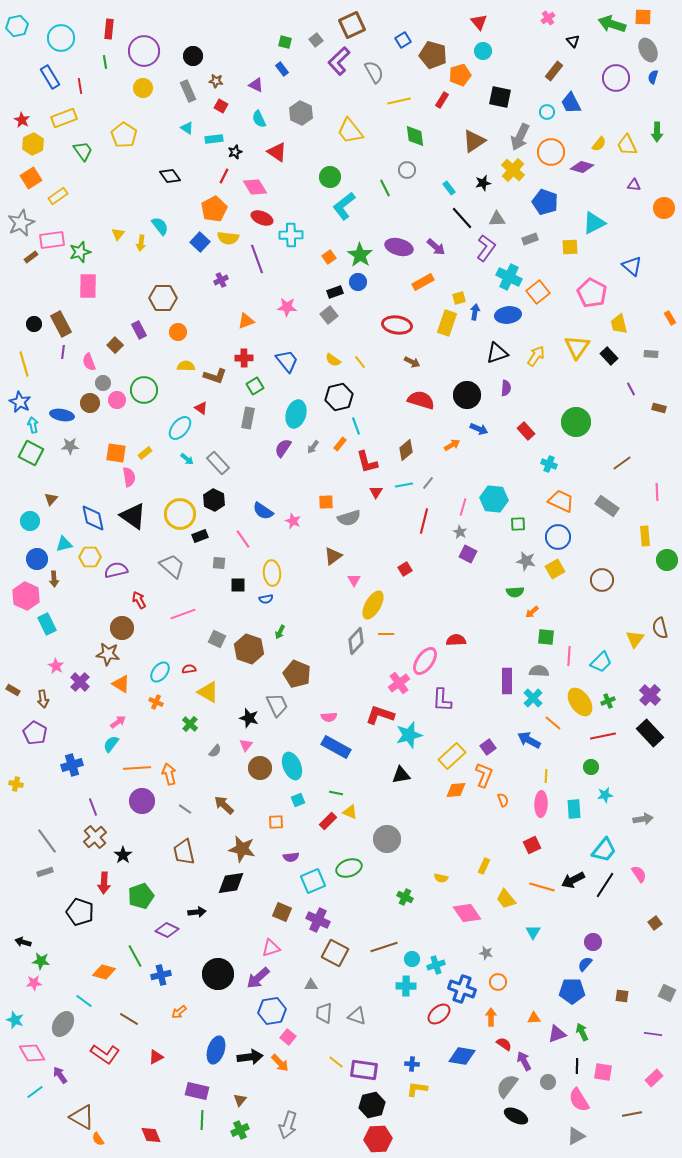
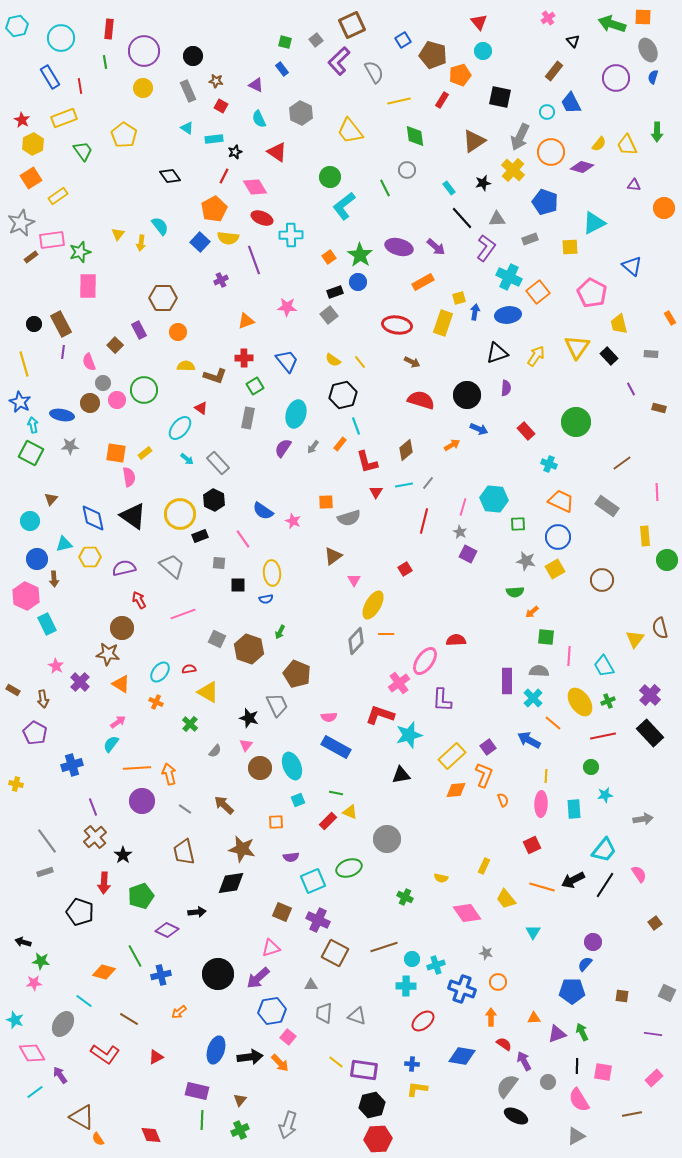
purple line at (257, 259): moved 3 px left, 1 px down
yellow rectangle at (447, 323): moved 4 px left
black hexagon at (339, 397): moved 4 px right, 2 px up
purple semicircle at (116, 570): moved 8 px right, 2 px up
cyan trapezoid at (601, 662): moved 3 px right, 4 px down; rotated 105 degrees clockwise
red ellipse at (439, 1014): moved 16 px left, 7 px down
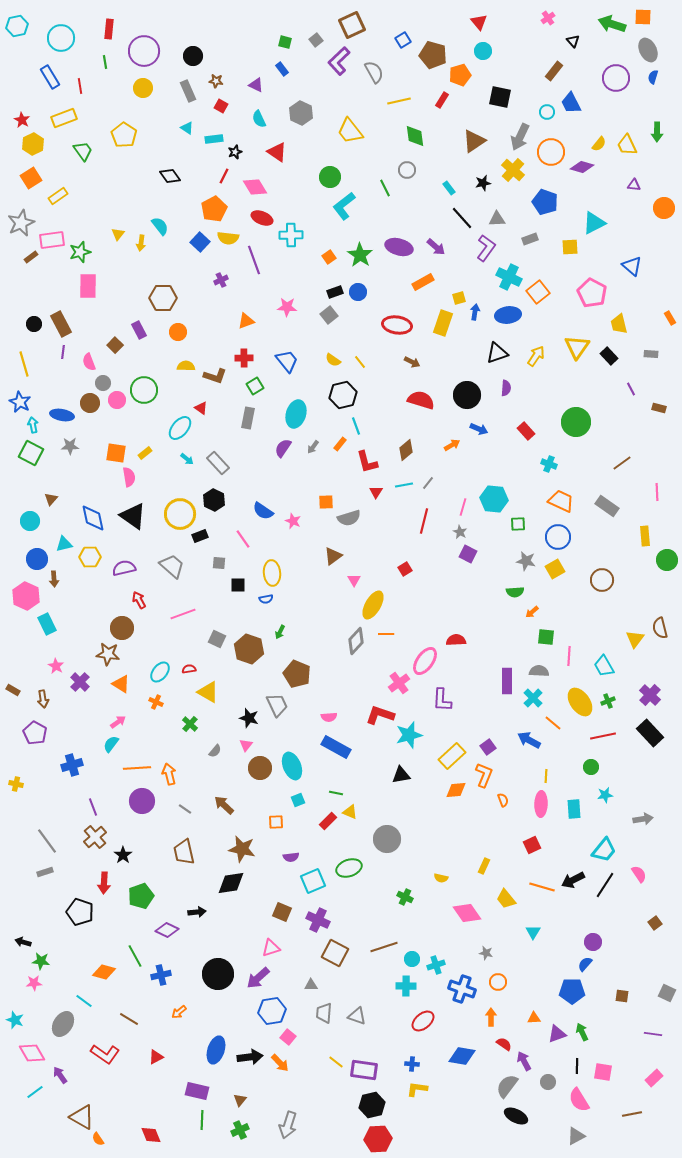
blue circle at (358, 282): moved 10 px down
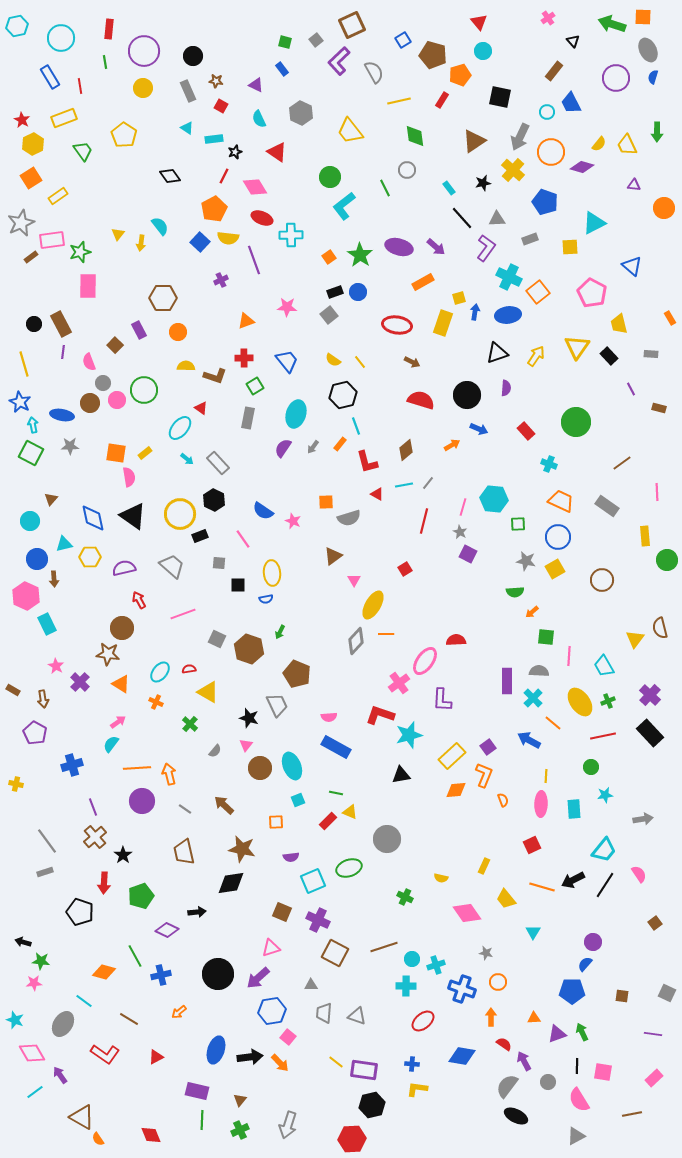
red triangle at (376, 492): moved 1 px right, 2 px down; rotated 32 degrees counterclockwise
red hexagon at (378, 1139): moved 26 px left
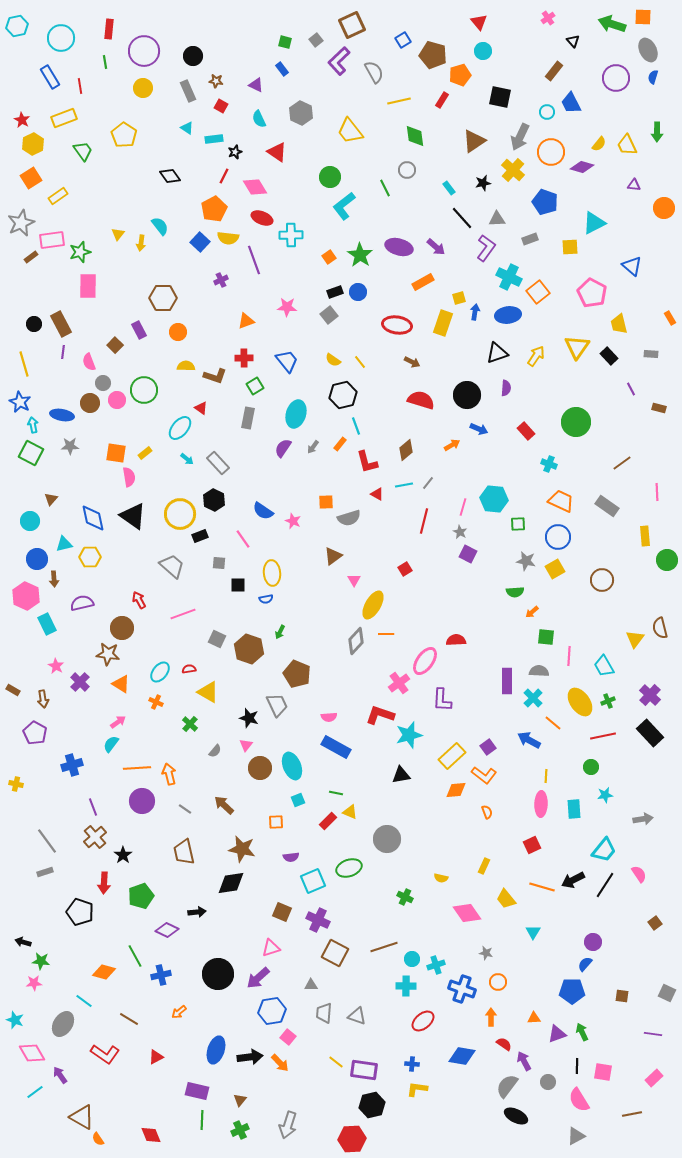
purple semicircle at (124, 568): moved 42 px left, 35 px down
orange L-shape at (484, 775): rotated 105 degrees clockwise
orange semicircle at (503, 800): moved 16 px left, 12 px down
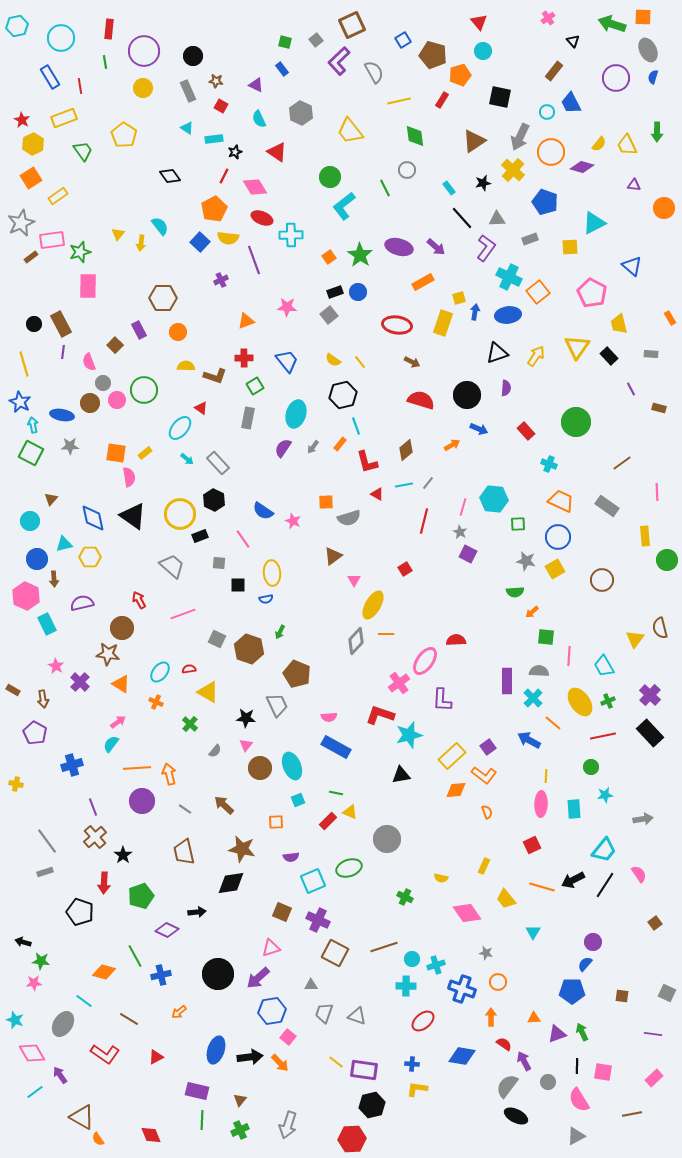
black star at (249, 718): moved 3 px left; rotated 12 degrees counterclockwise
gray trapezoid at (324, 1013): rotated 15 degrees clockwise
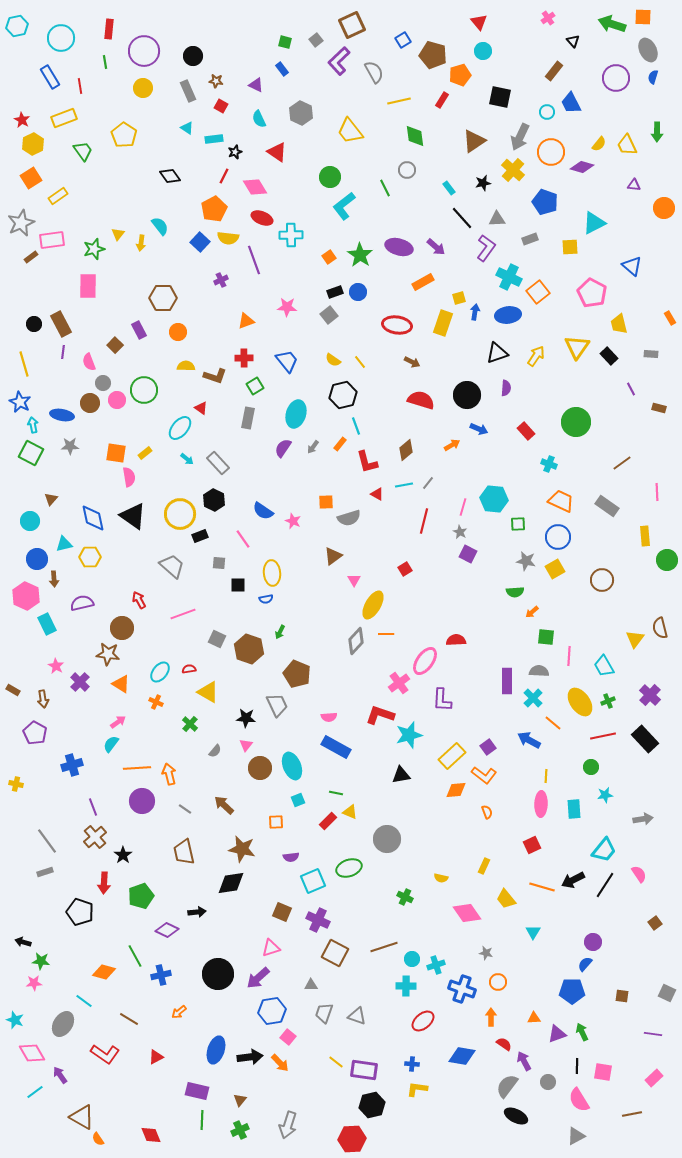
green star at (80, 252): moved 14 px right, 3 px up
black rectangle at (650, 733): moved 5 px left, 6 px down
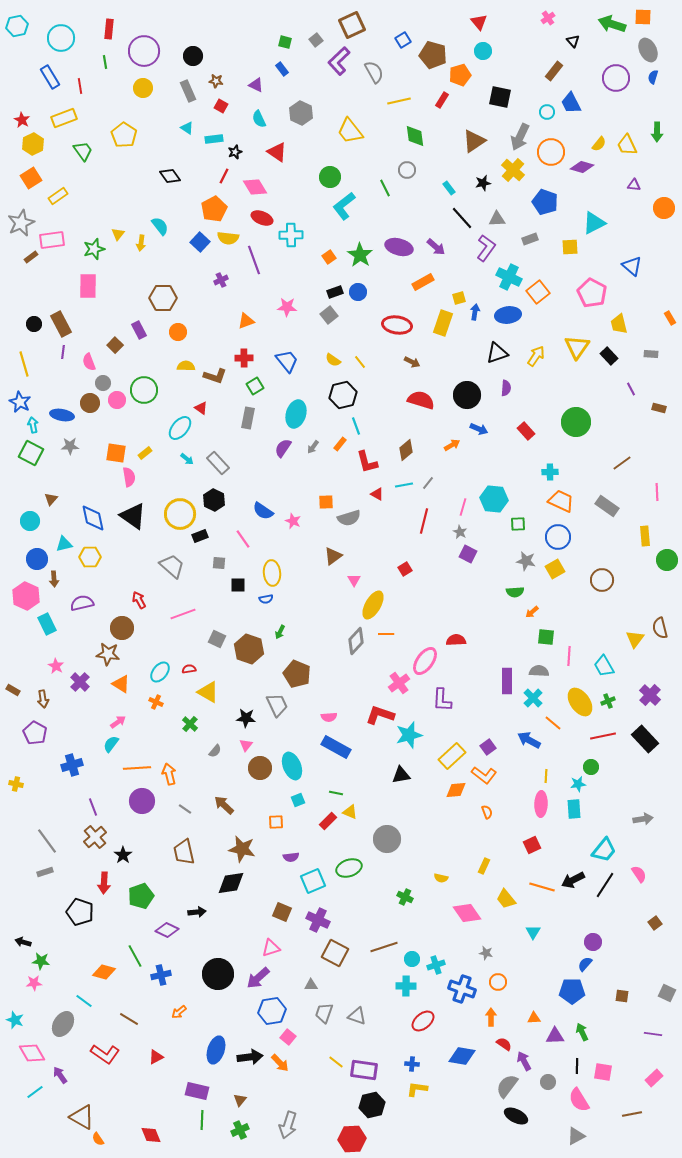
cyan cross at (549, 464): moved 1 px right, 8 px down; rotated 21 degrees counterclockwise
cyan star at (605, 795): moved 27 px left, 11 px up
purple triangle at (557, 1034): moved 2 px left, 2 px down; rotated 18 degrees clockwise
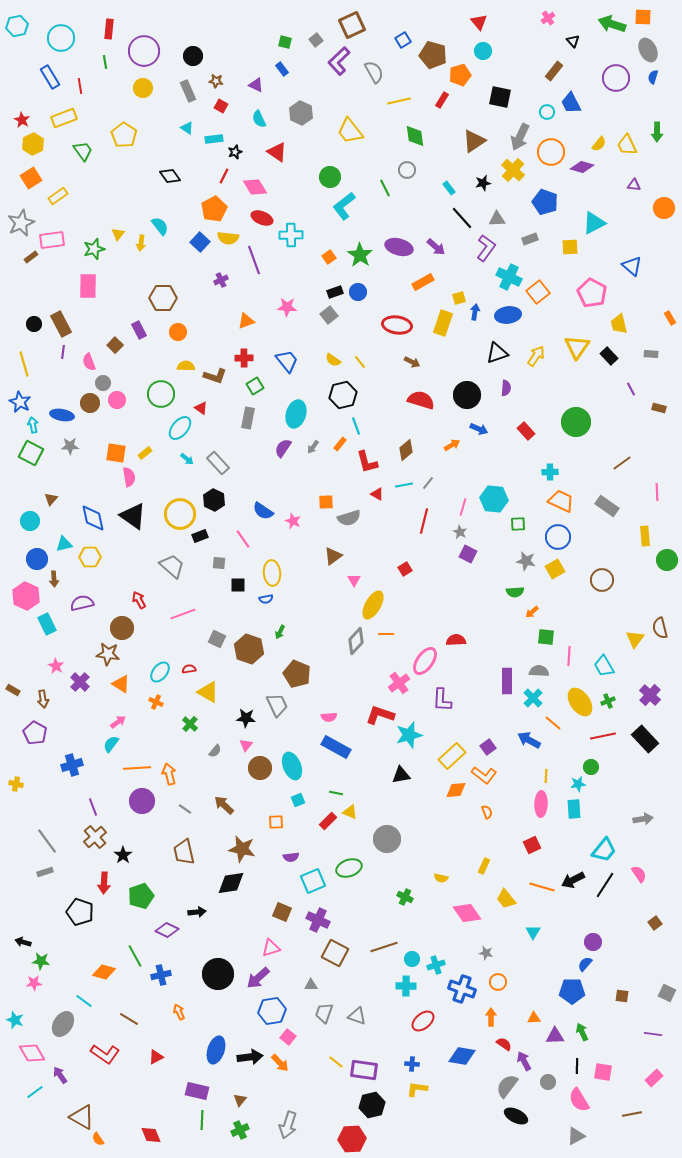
green circle at (144, 390): moved 17 px right, 4 px down
orange arrow at (179, 1012): rotated 105 degrees clockwise
